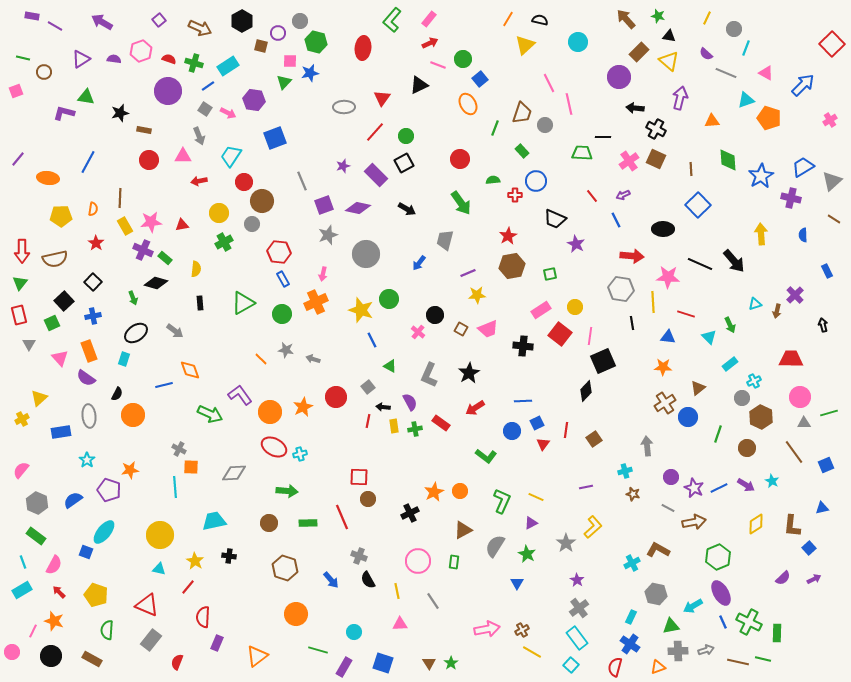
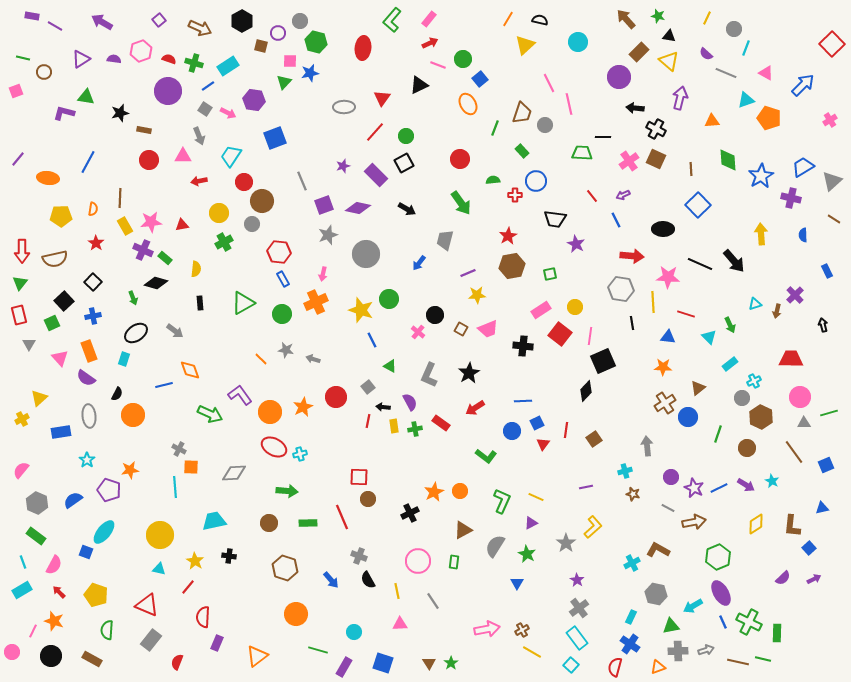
black trapezoid at (555, 219): rotated 15 degrees counterclockwise
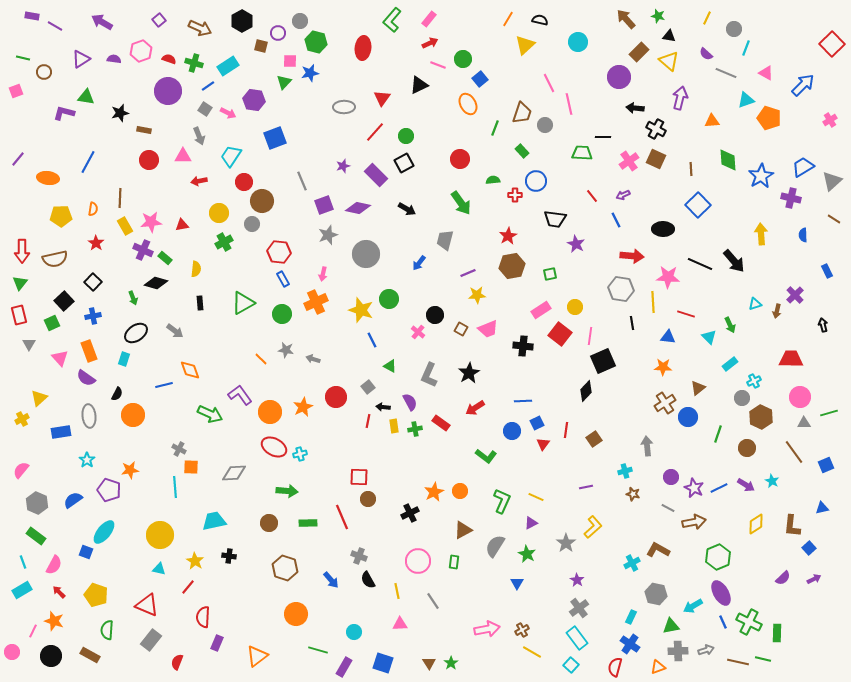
brown rectangle at (92, 659): moved 2 px left, 4 px up
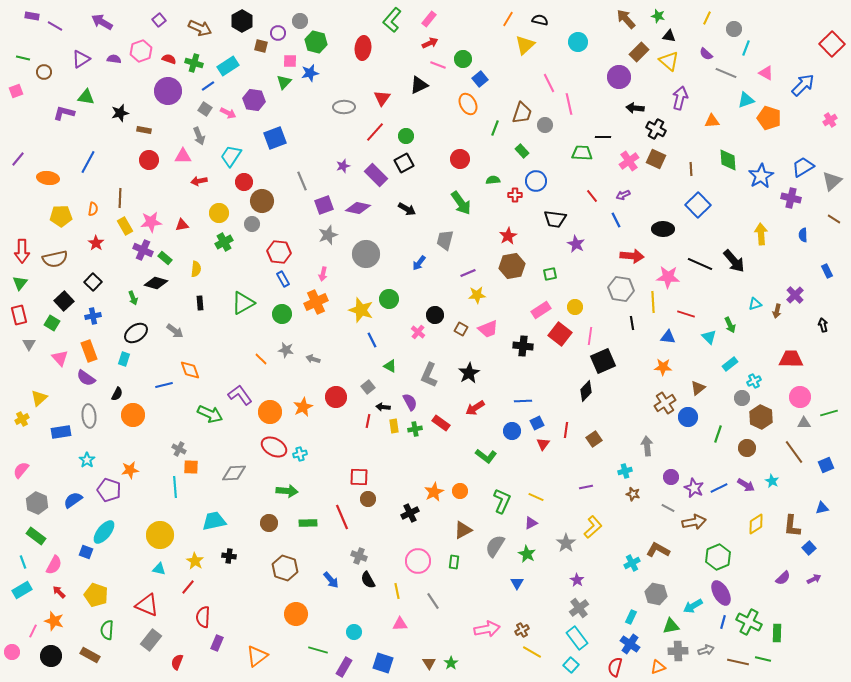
green square at (52, 323): rotated 35 degrees counterclockwise
blue line at (723, 622): rotated 40 degrees clockwise
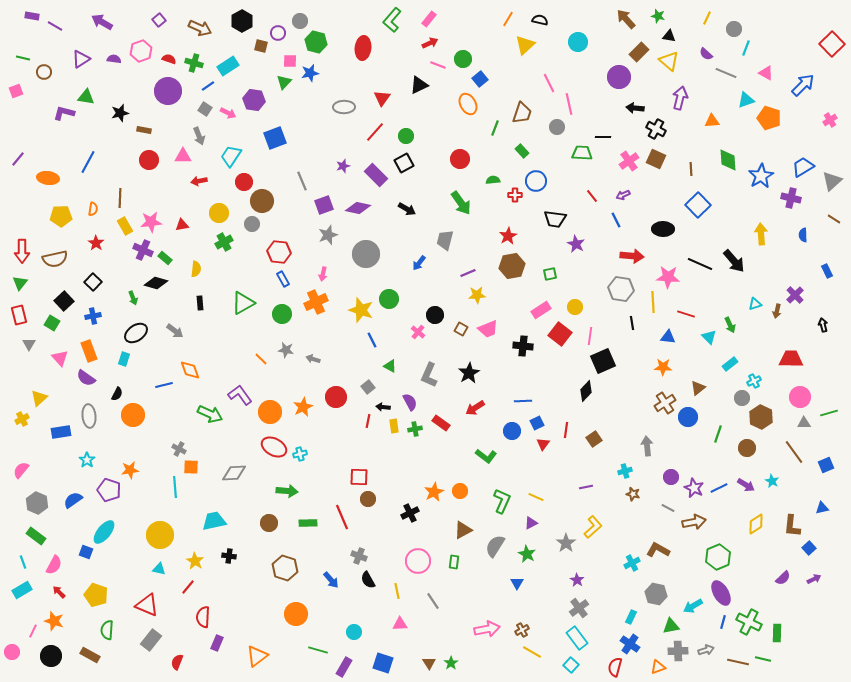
gray circle at (545, 125): moved 12 px right, 2 px down
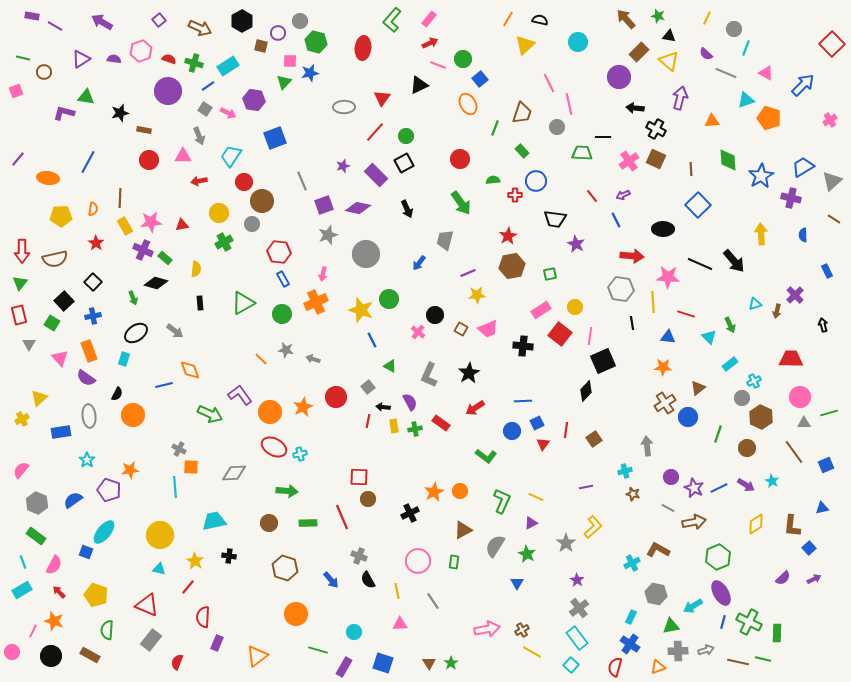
black arrow at (407, 209): rotated 36 degrees clockwise
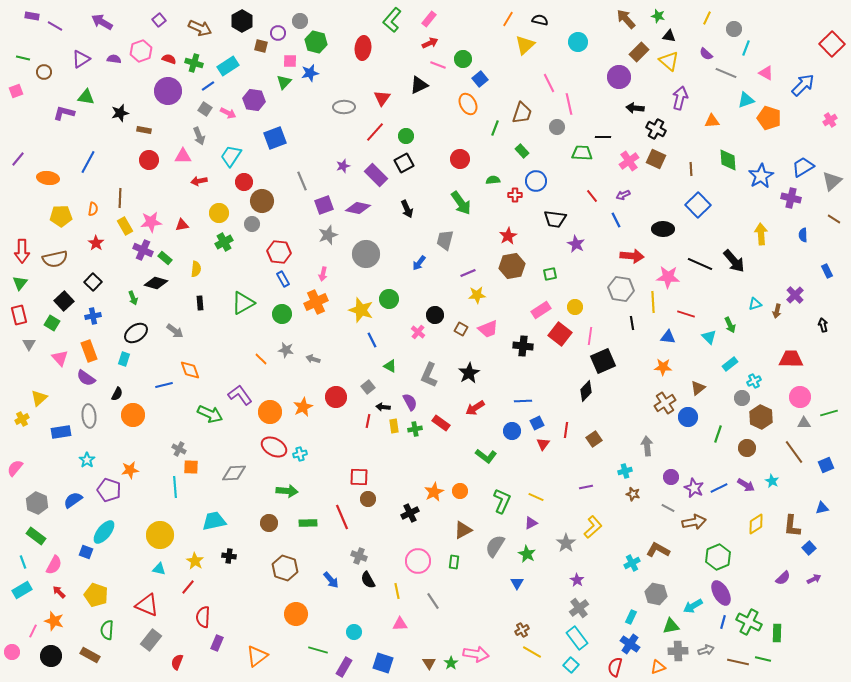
pink semicircle at (21, 470): moved 6 px left, 2 px up
pink arrow at (487, 629): moved 11 px left, 25 px down; rotated 20 degrees clockwise
